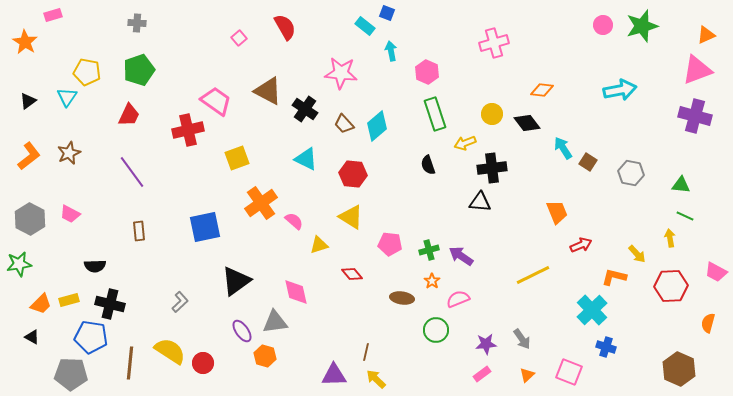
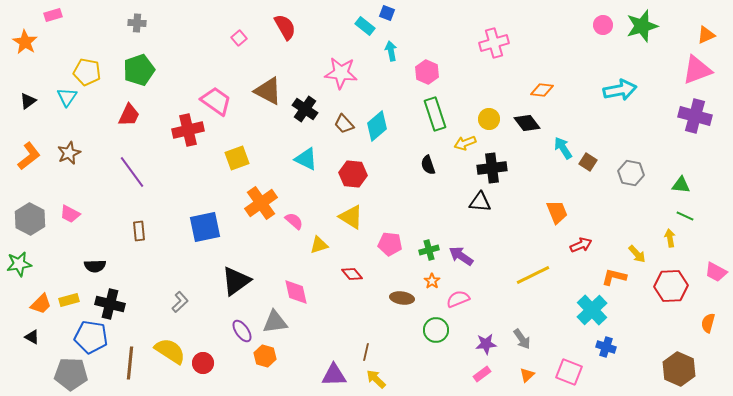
yellow circle at (492, 114): moved 3 px left, 5 px down
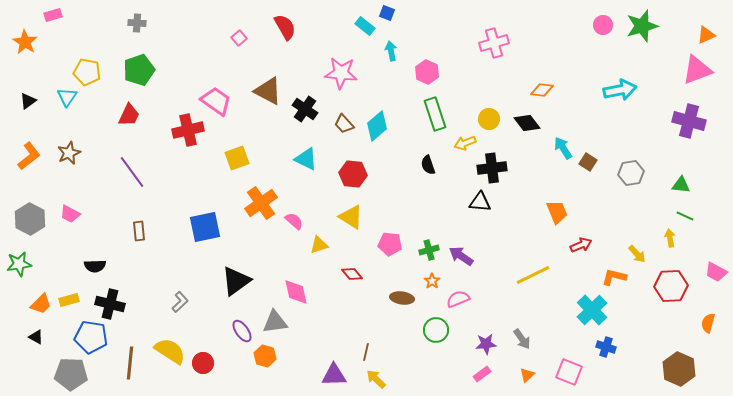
purple cross at (695, 116): moved 6 px left, 5 px down
gray hexagon at (631, 173): rotated 20 degrees counterclockwise
black triangle at (32, 337): moved 4 px right
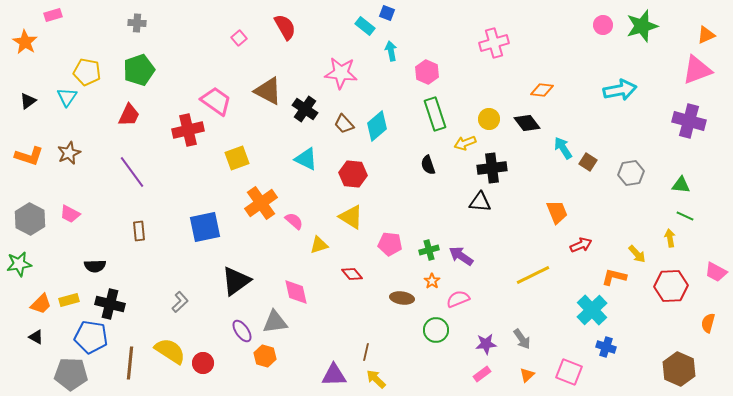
orange L-shape at (29, 156): rotated 56 degrees clockwise
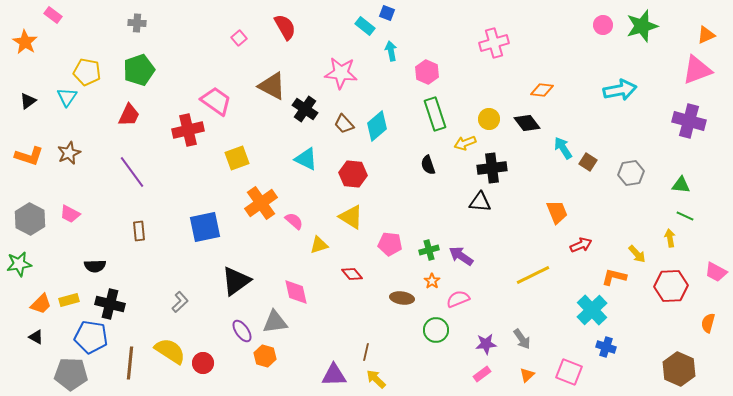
pink rectangle at (53, 15): rotated 54 degrees clockwise
brown triangle at (268, 91): moved 4 px right, 5 px up
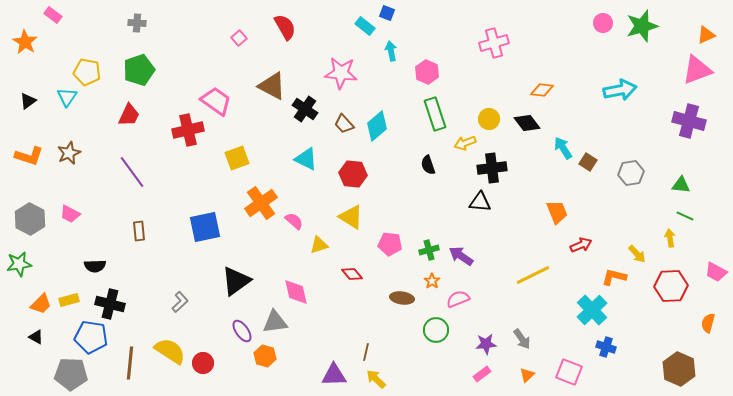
pink circle at (603, 25): moved 2 px up
